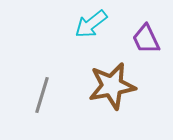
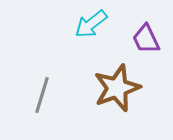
brown star: moved 5 px right, 2 px down; rotated 9 degrees counterclockwise
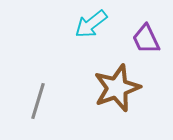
gray line: moved 4 px left, 6 px down
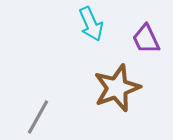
cyan arrow: rotated 76 degrees counterclockwise
gray line: moved 16 px down; rotated 12 degrees clockwise
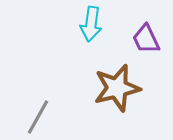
cyan arrow: rotated 32 degrees clockwise
brown star: rotated 6 degrees clockwise
